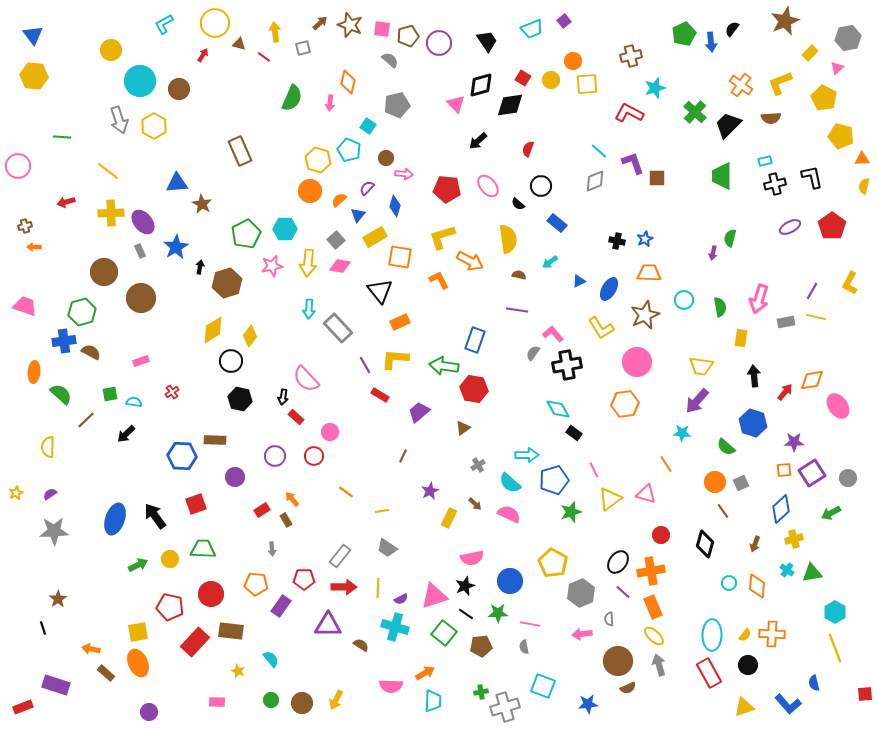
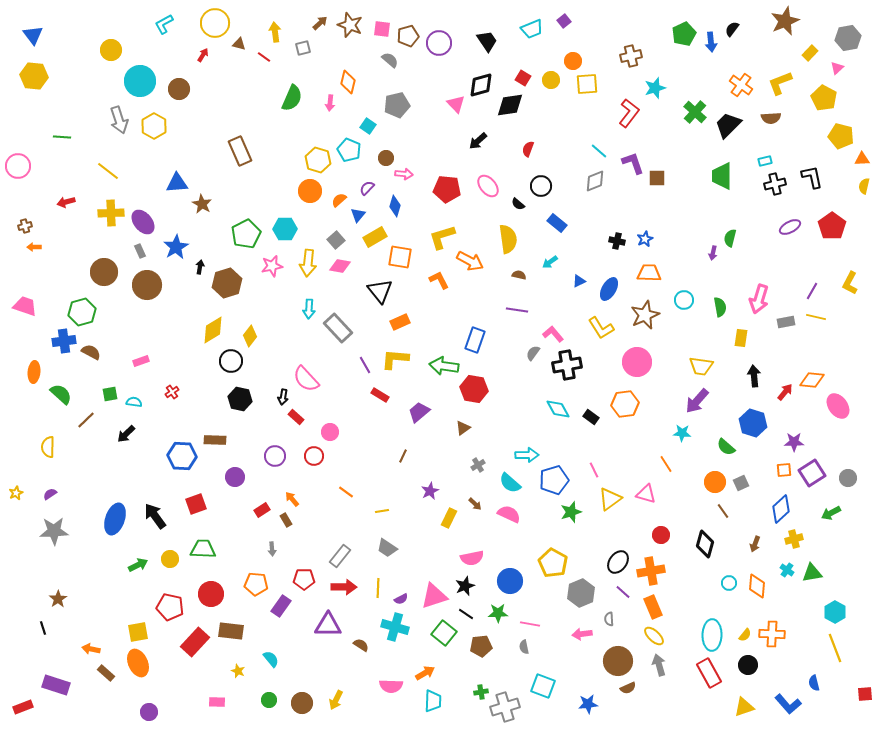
red L-shape at (629, 113): rotated 100 degrees clockwise
brown circle at (141, 298): moved 6 px right, 13 px up
orange diamond at (812, 380): rotated 15 degrees clockwise
black rectangle at (574, 433): moved 17 px right, 16 px up
green circle at (271, 700): moved 2 px left
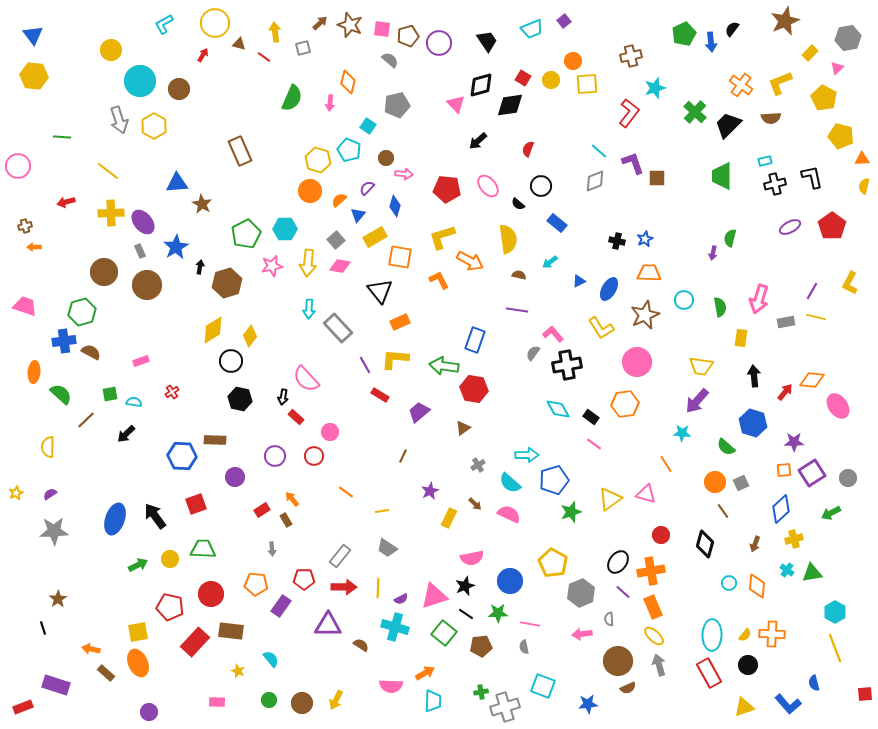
pink line at (594, 470): moved 26 px up; rotated 28 degrees counterclockwise
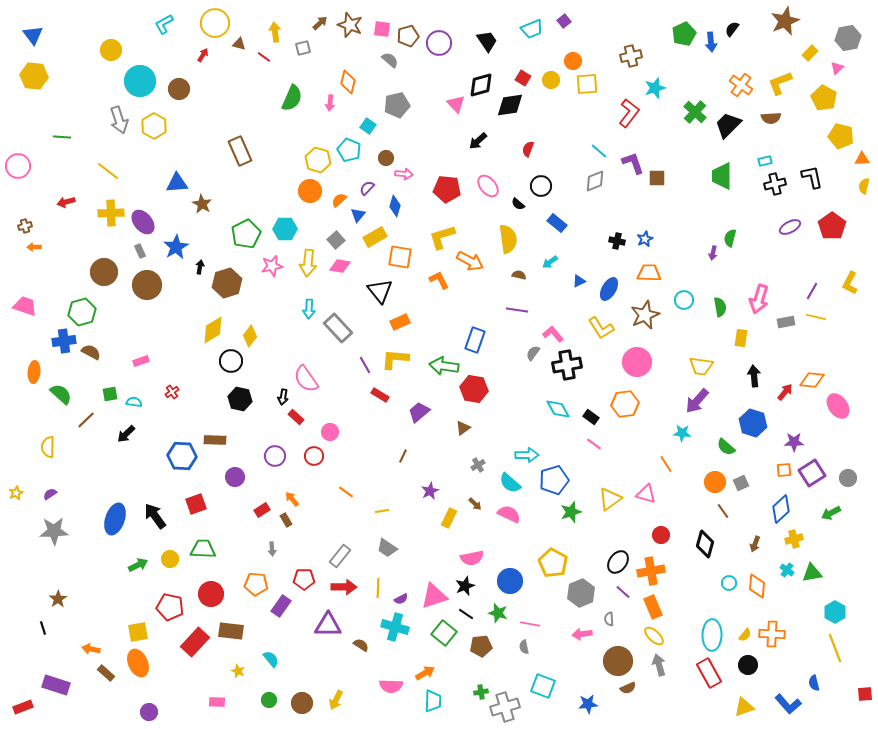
pink semicircle at (306, 379): rotated 8 degrees clockwise
green star at (498, 613): rotated 18 degrees clockwise
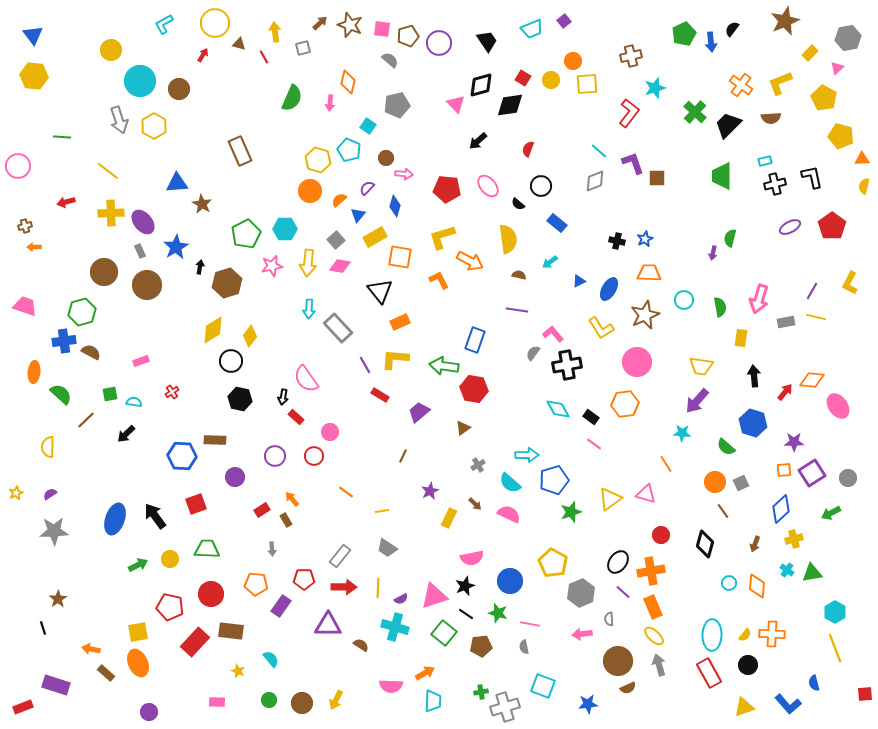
red line at (264, 57): rotated 24 degrees clockwise
green trapezoid at (203, 549): moved 4 px right
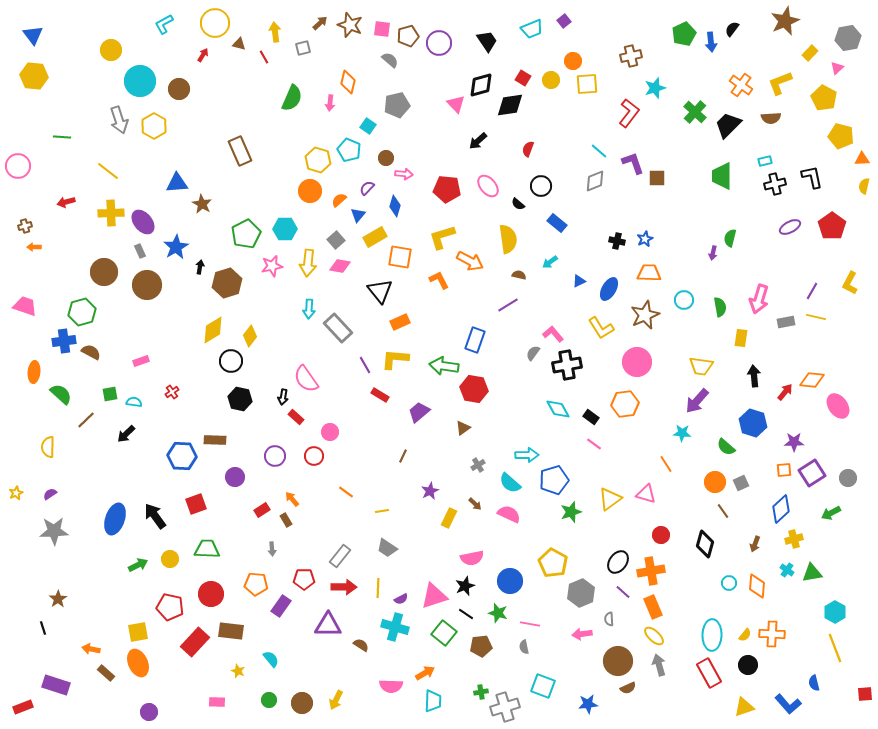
purple line at (517, 310): moved 9 px left, 5 px up; rotated 40 degrees counterclockwise
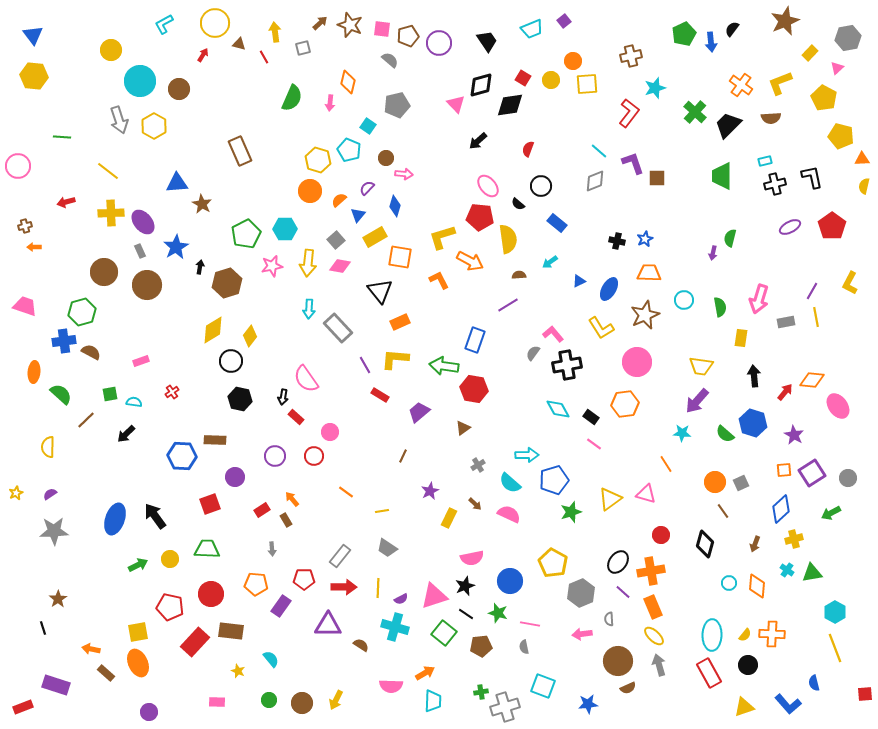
red pentagon at (447, 189): moved 33 px right, 28 px down
brown semicircle at (519, 275): rotated 16 degrees counterclockwise
yellow line at (816, 317): rotated 66 degrees clockwise
purple star at (794, 442): moved 7 px up; rotated 30 degrees clockwise
green semicircle at (726, 447): moved 1 px left, 13 px up
red square at (196, 504): moved 14 px right
